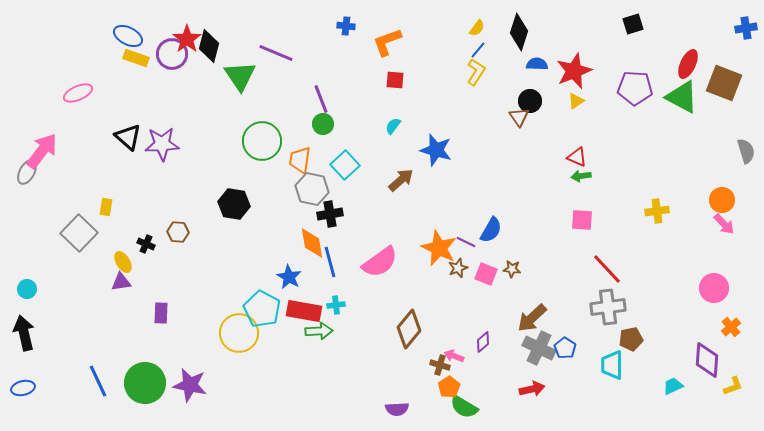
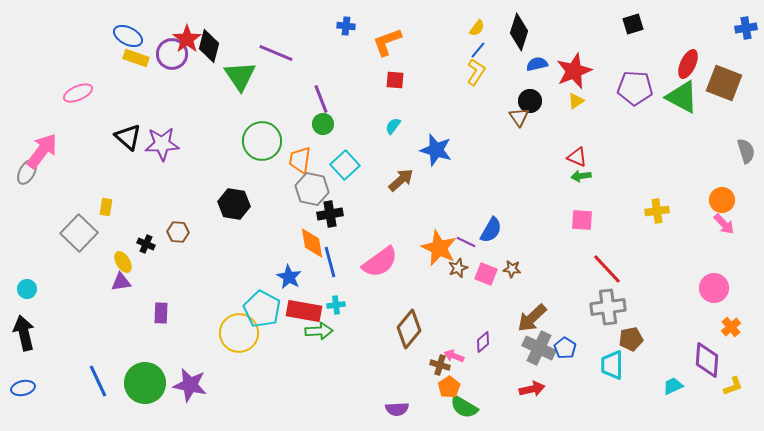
blue semicircle at (537, 64): rotated 15 degrees counterclockwise
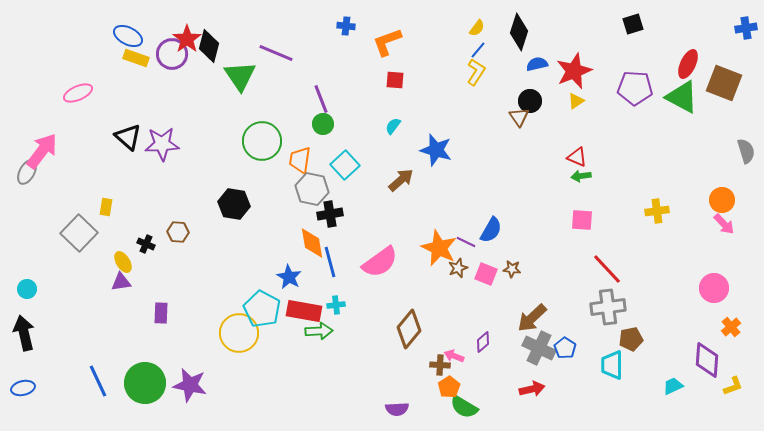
brown cross at (440, 365): rotated 12 degrees counterclockwise
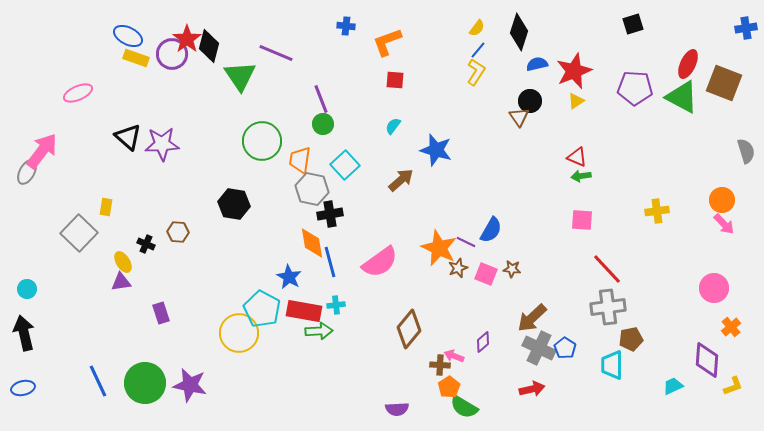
purple rectangle at (161, 313): rotated 20 degrees counterclockwise
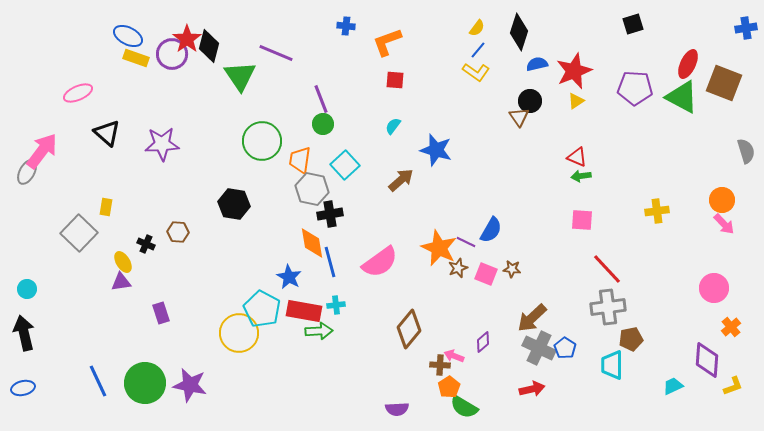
yellow L-shape at (476, 72): rotated 92 degrees clockwise
black triangle at (128, 137): moved 21 px left, 4 px up
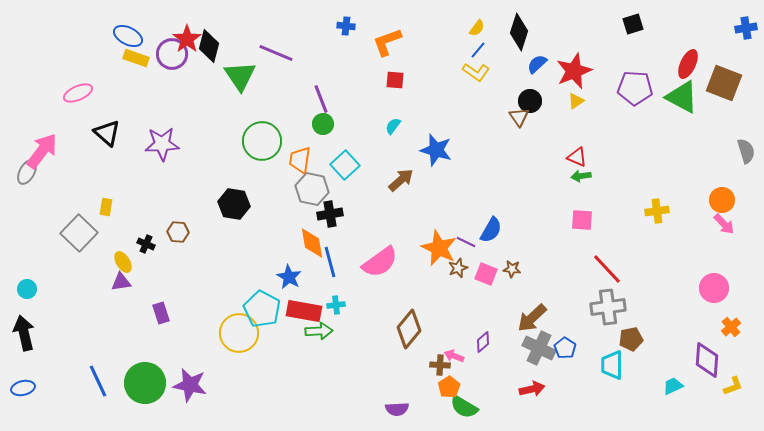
blue semicircle at (537, 64): rotated 30 degrees counterclockwise
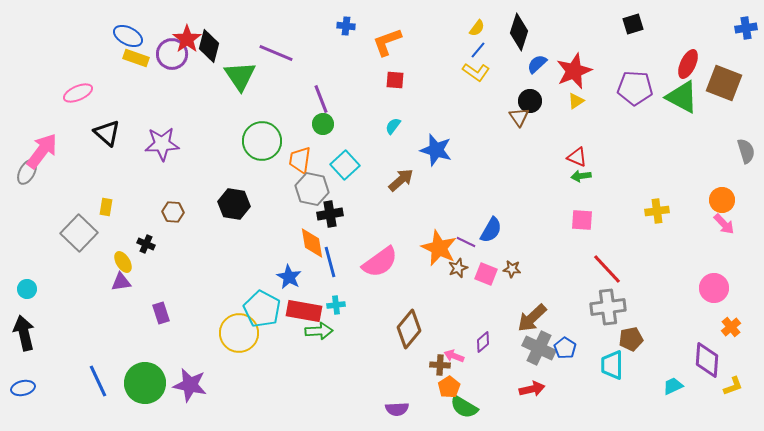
brown hexagon at (178, 232): moved 5 px left, 20 px up
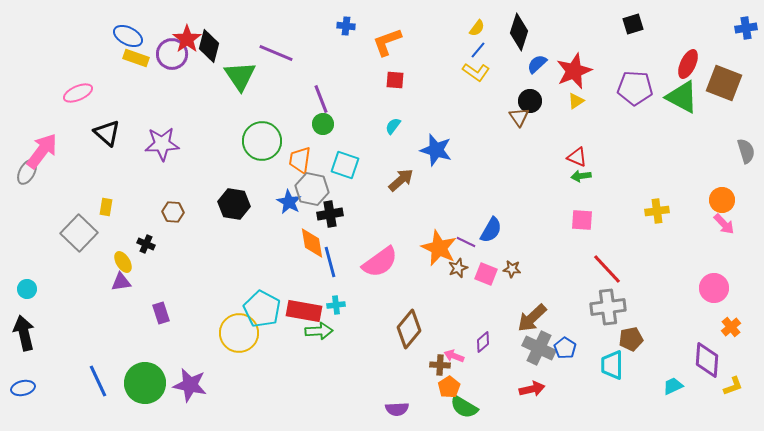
cyan square at (345, 165): rotated 28 degrees counterclockwise
blue star at (289, 277): moved 75 px up
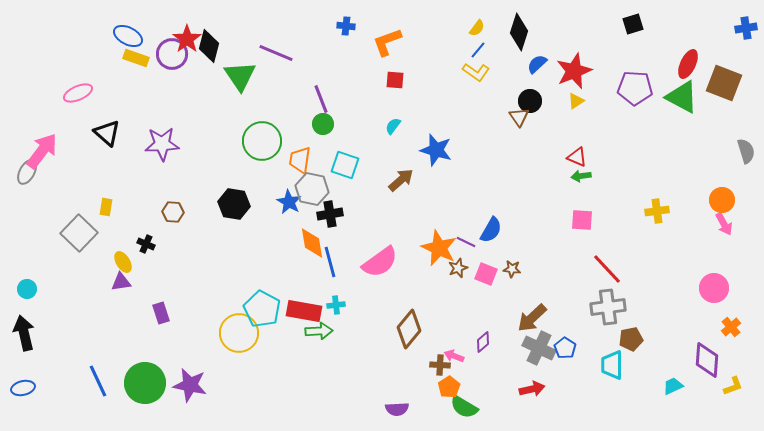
pink arrow at (724, 224): rotated 15 degrees clockwise
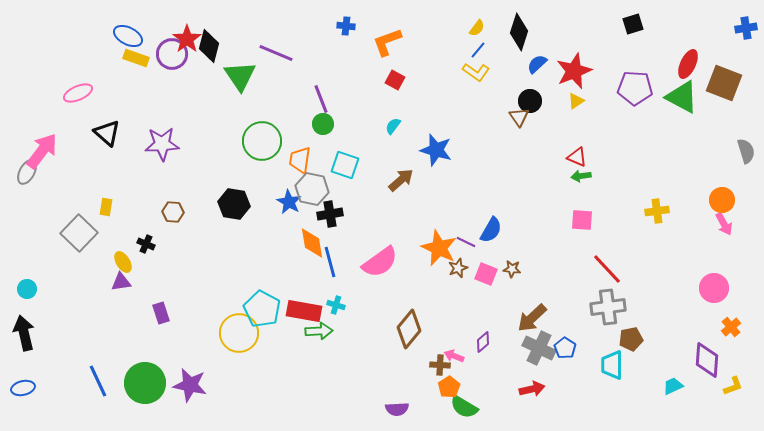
red square at (395, 80): rotated 24 degrees clockwise
cyan cross at (336, 305): rotated 24 degrees clockwise
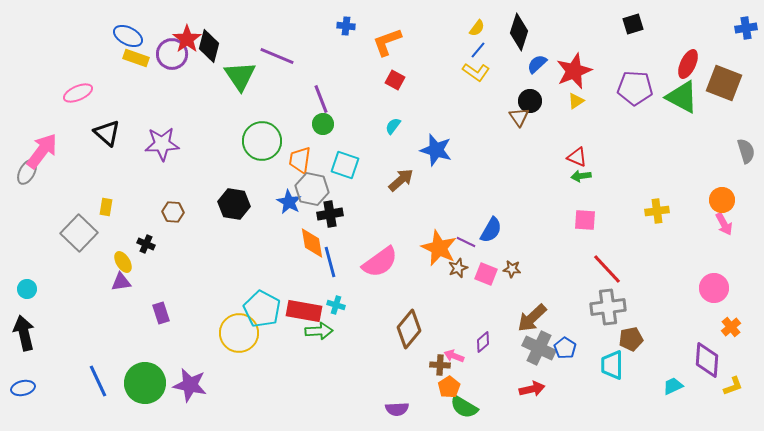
purple line at (276, 53): moved 1 px right, 3 px down
pink square at (582, 220): moved 3 px right
